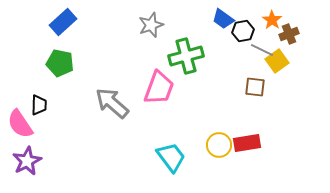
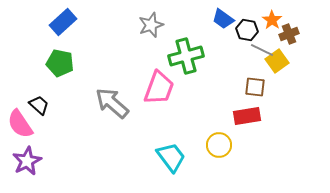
black hexagon: moved 4 px right, 1 px up; rotated 20 degrees clockwise
black trapezoid: rotated 50 degrees counterclockwise
red rectangle: moved 27 px up
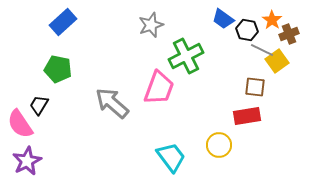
green cross: rotated 12 degrees counterclockwise
green pentagon: moved 2 px left, 6 px down
black trapezoid: rotated 100 degrees counterclockwise
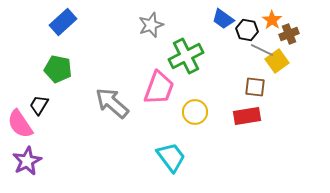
yellow circle: moved 24 px left, 33 px up
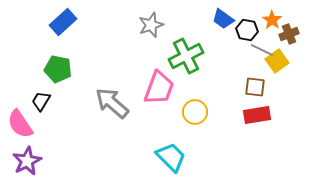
black trapezoid: moved 2 px right, 4 px up
red rectangle: moved 10 px right, 1 px up
cyan trapezoid: rotated 8 degrees counterclockwise
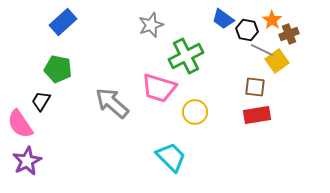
pink trapezoid: rotated 87 degrees clockwise
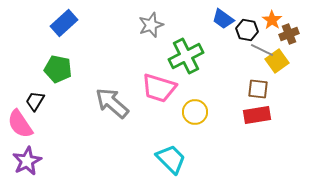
blue rectangle: moved 1 px right, 1 px down
brown square: moved 3 px right, 2 px down
black trapezoid: moved 6 px left
cyan trapezoid: moved 2 px down
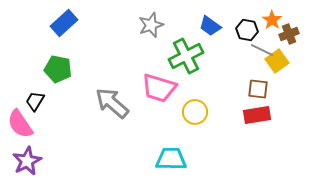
blue trapezoid: moved 13 px left, 7 px down
cyan trapezoid: rotated 44 degrees counterclockwise
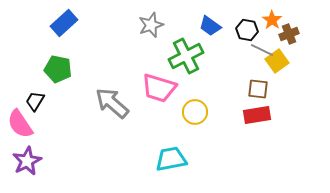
cyan trapezoid: rotated 12 degrees counterclockwise
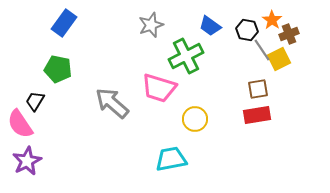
blue rectangle: rotated 12 degrees counterclockwise
gray line: rotated 30 degrees clockwise
yellow square: moved 2 px right, 2 px up; rotated 10 degrees clockwise
brown square: rotated 15 degrees counterclockwise
yellow circle: moved 7 px down
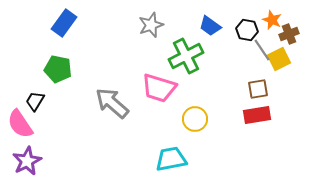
orange star: rotated 12 degrees counterclockwise
